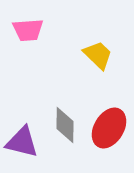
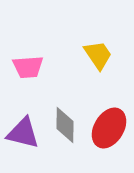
pink trapezoid: moved 37 px down
yellow trapezoid: rotated 12 degrees clockwise
purple triangle: moved 1 px right, 9 px up
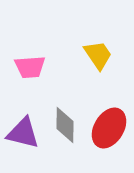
pink trapezoid: moved 2 px right
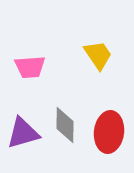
red ellipse: moved 4 px down; rotated 24 degrees counterclockwise
purple triangle: rotated 30 degrees counterclockwise
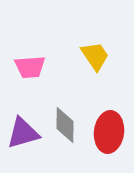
yellow trapezoid: moved 3 px left, 1 px down
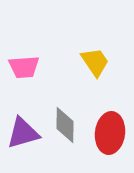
yellow trapezoid: moved 6 px down
pink trapezoid: moved 6 px left
red ellipse: moved 1 px right, 1 px down
